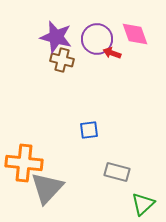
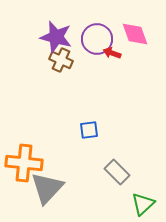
brown cross: moved 1 px left; rotated 10 degrees clockwise
gray rectangle: rotated 30 degrees clockwise
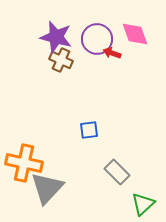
orange cross: rotated 6 degrees clockwise
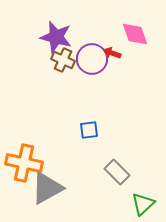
purple circle: moved 5 px left, 20 px down
brown cross: moved 2 px right
gray triangle: rotated 18 degrees clockwise
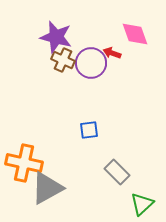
purple circle: moved 1 px left, 4 px down
green triangle: moved 1 px left
